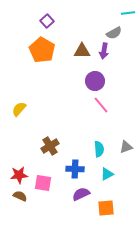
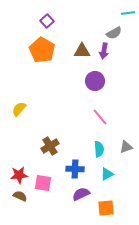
pink line: moved 1 px left, 12 px down
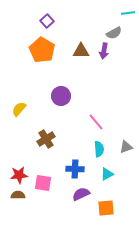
brown triangle: moved 1 px left
purple circle: moved 34 px left, 15 px down
pink line: moved 4 px left, 5 px down
brown cross: moved 4 px left, 7 px up
brown semicircle: moved 2 px left, 1 px up; rotated 24 degrees counterclockwise
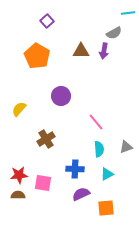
orange pentagon: moved 5 px left, 6 px down
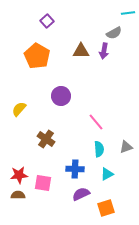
brown cross: rotated 24 degrees counterclockwise
orange square: rotated 12 degrees counterclockwise
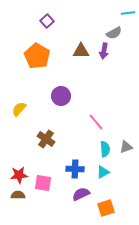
cyan semicircle: moved 6 px right
cyan triangle: moved 4 px left, 2 px up
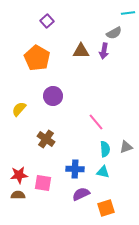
orange pentagon: moved 2 px down
purple circle: moved 8 px left
cyan triangle: rotated 40 degrees clockwise
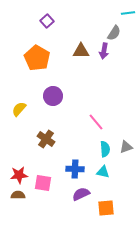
gray semicircle: rotated 28 degrees counterclockwise
orange square: rotated 12 degrees clockwise
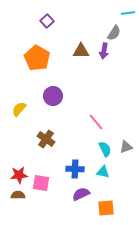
cyan semicircle: rotated 21 degrees counterclockwise
pink square: moved 2 px left
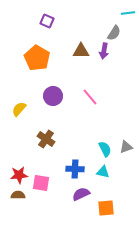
purple square: rotated 24 degrees counterclockwise
pink line: moved 6 px left, 25 px up
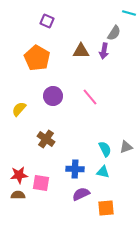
cyan line: moved 1 px right; rotated 24 degrees clockwise
